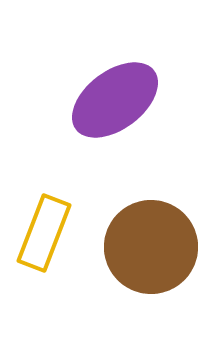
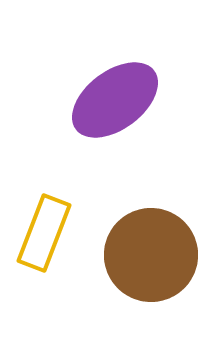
brown circle: moved 8 px down
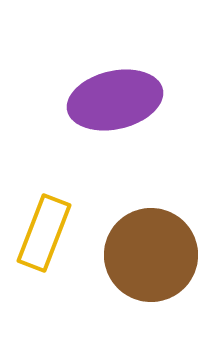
purple ellipse: rotated 24 degrees clockwise
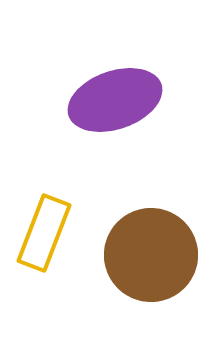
purple ellipse: rotated 6 degrees counterclockwise
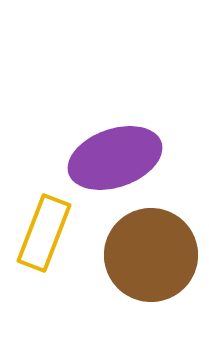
purple ellipse: moved 58 px down
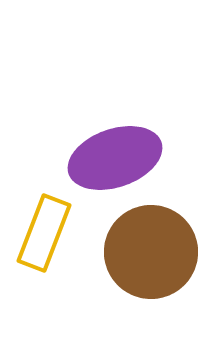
brown circle: moved 3 px up
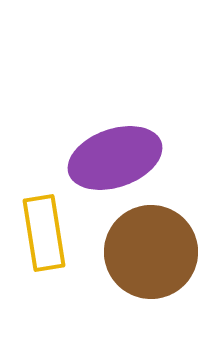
yellow rectangle: rotated 30 degrees counterclockwise
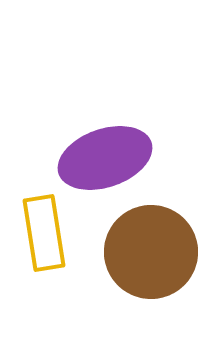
purple ellipse: moved 10 px left
